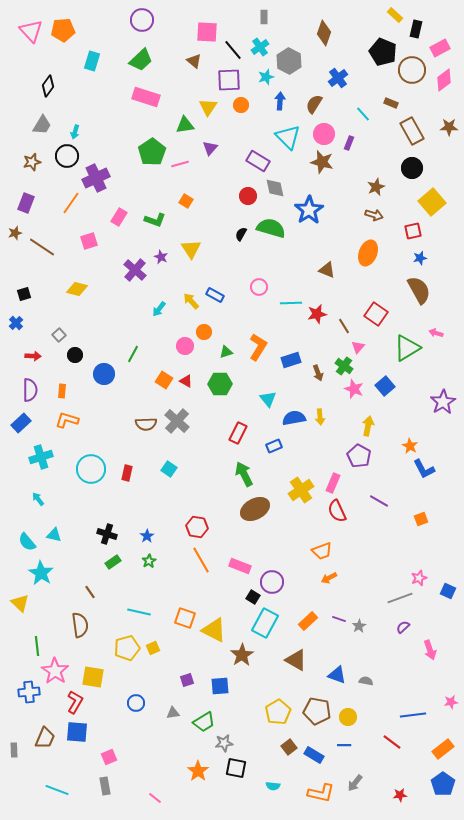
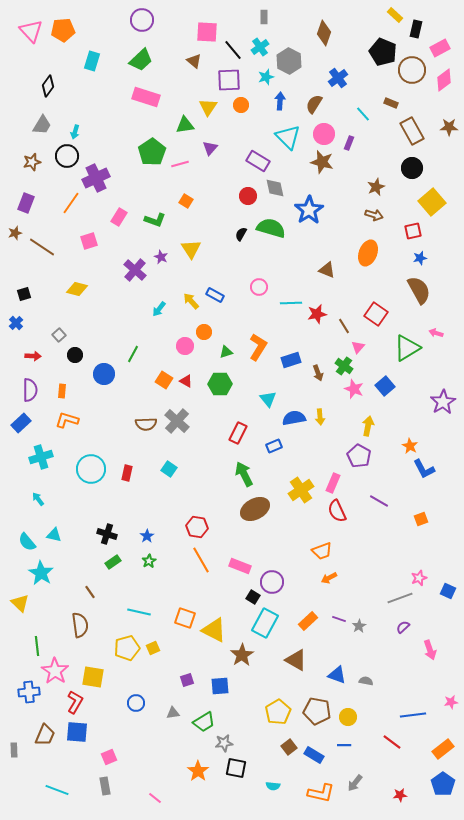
brown trapezoid at (45, 738): moved 3 px up
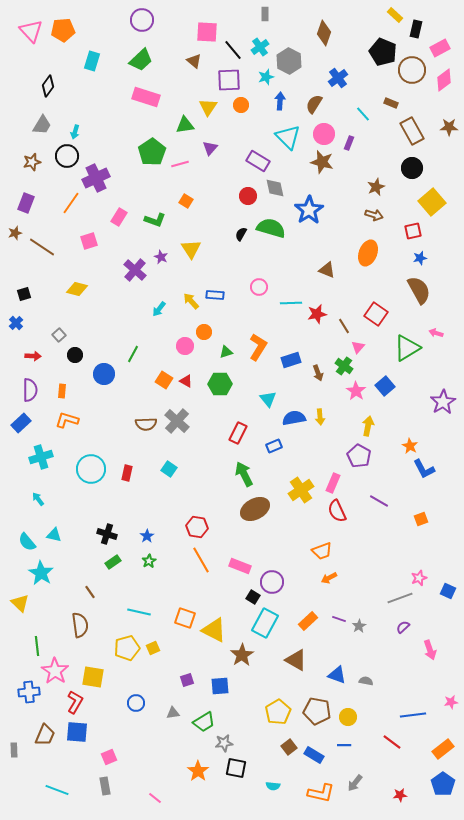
gray rectangle at (264, 17): moved 1 px right, 3 px up
blue rectangle at (215, 295): rotated 24 degrees counterclockwise
pink star at (354, 389): moved 2 px right, 2 px down; rotated 12 degrees clockwise
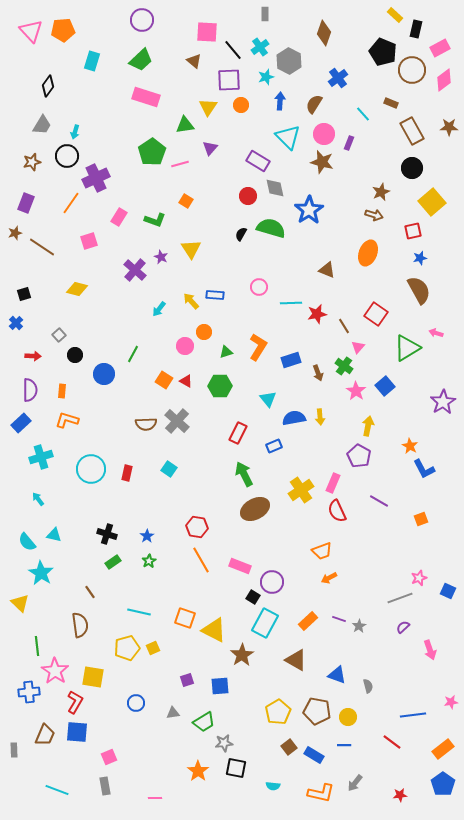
brown star at (376, 187): moved 5 px right, 5 px down
green hexagon at (220, 384): moved 2 px down
gray semicircle at (366, 681): moved 2 px right, 5 px down; rotated 64 degrees clockwise
pink line at (155, 798): rotated 40 degrees counterclockwise
